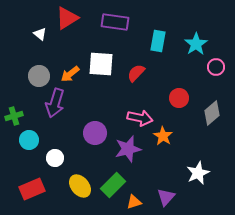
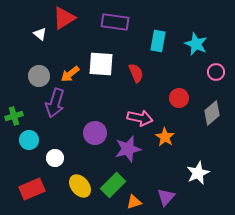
red triangle: moved 3 px left
cyan star: rotated 15 degrees counterclockwise
pink circle: moved 5 px down
red semicircle: rotated 114 degrees clockwise
orange star: moved 2 px right, 1 px down
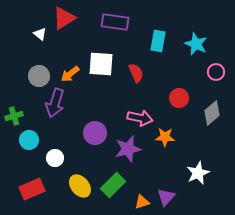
orange star: rotated 30 degrees counterclockwise
orange triangle: moved 8 px right
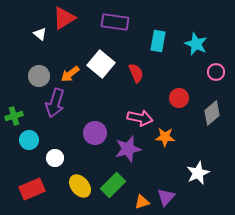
white square: rotated 36 degrees clockwise
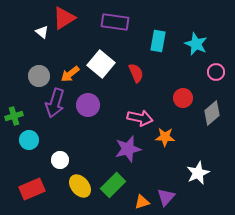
white triangle: moved 2 px right, 2 px up
red circle: moved 4 px right
purple circle: moved 7 px left, 28 px up
white circle: moved 5 px right, 2 px down
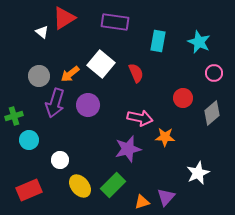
cyan star: moved 3 px right, 2 px up
pink circle: moved 2 px left, 1 px down
red rectangle: moved 3 px left, 1 px down
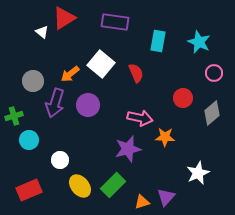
gray circle: moved 6 px left, 5 px down
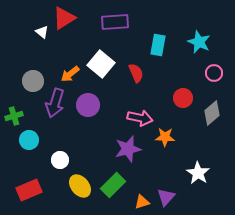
purple rectangle: rotated 12 degrees counterclockwise
cyan rectangle: moved 4 px down
white star: rotated 15 degrees counterclockwise
